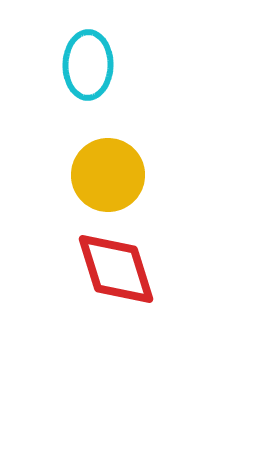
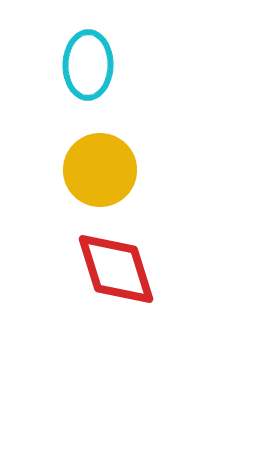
yellow circle: moved 8 px left, 5 px up
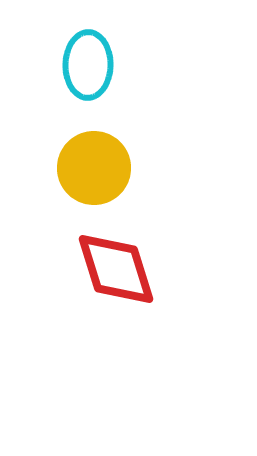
yellow circle: moved 6 px left, 2 px up
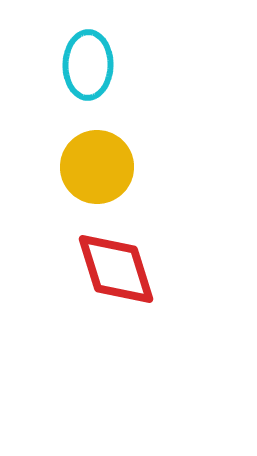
yellow circle: moved 3 px right, 1 px up
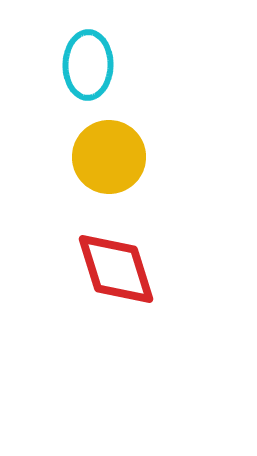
yellow circle: moved 12 px right, 10 px up
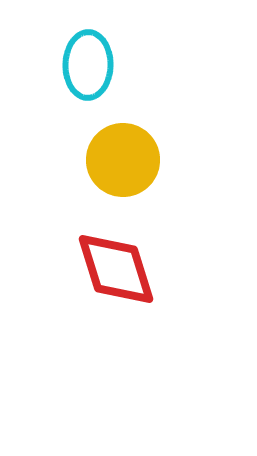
yellow circle: moved 14 px right, 3 px down
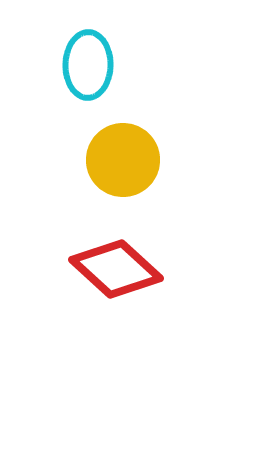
red diamond: rotated 30 degrees counterclockwise
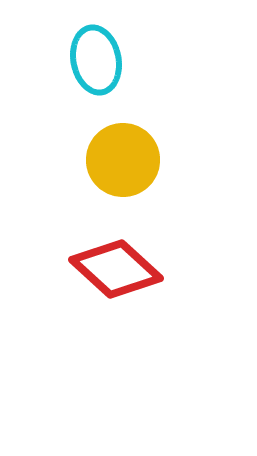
cyan ellipse: moved 8 px right, 5 px up; rotated 12 degrees counterclockwise
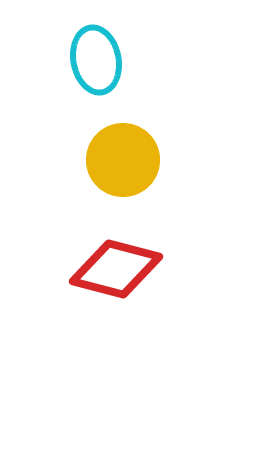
red diamond: rotated 28 degrees counterclockwise
